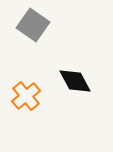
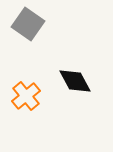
gray square: moved 5 px left, 1 px up
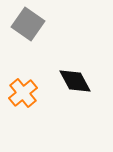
orange cross: moved 3 px left, 3 px up
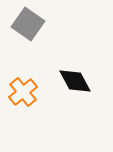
orange cross: moved 1 px up
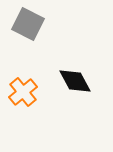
gray square: rotated 8 degrees counterclockwise
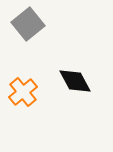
gray square: rotated 24 degrees clockwise
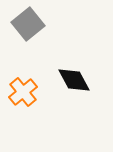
black diamond: moved 1 px left, 1 px up
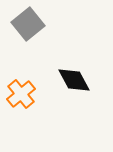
orange cross: moved 2 px left, 2 px down
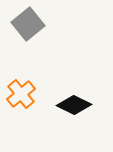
black diamond: moved 25 px down; rotated 36 degrees counterclockwise
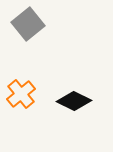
black diamond: moved 4 px up
